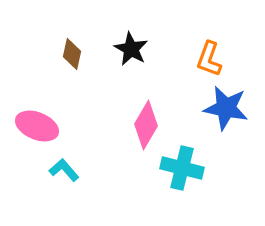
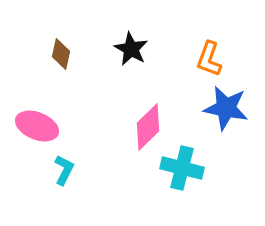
brown diamond: moved 11 px left
pink diamond: moved 2 px right, 2 px down; rotated 15 degrees clockwise
cyan L-shape: rotated 68 degrees clockwise
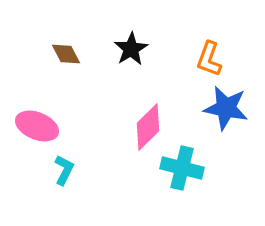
black star: rotated 12 degrees clockwise
brown diamond: moved 5 px right; rotated 40 degrees counterclockwise
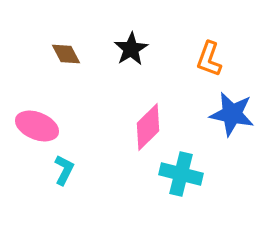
blue star: moved 6 px right, 6 px down
cyan cross: moved 1 px left, 6 px down
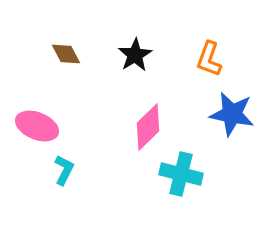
black star: moved 4 px right, 6 px down
